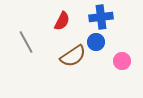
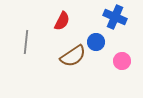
blue cross: moved 14 px right; rotated 30 degrees clockwise
gray line: rotated 35 degrees clockwise
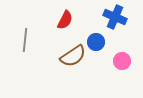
red semicircle: moved 3 px right, 1 px up
gray line: moved 1 px left, 2 px up
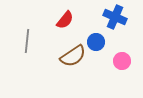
red semicircle: rotated 12 degrees clockwise
gray line: moved 2 px right, 1 px down
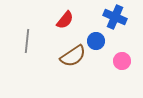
blue circle: moved 1 px up
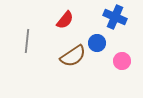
blue circle: moved 1 px right, 2 px down
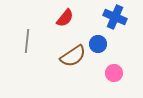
red semicircle: moved 2 px up
blue circle: moved 1 px right, 1 px down
pink circle: moved 8 px left, 12 px down
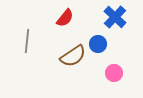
blue cross: rotated 20 degrees clockwise
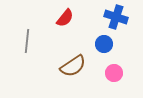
blue cross: moved 1 px right; rotated 25 degrees counterclockwise
blue circle: moved 6 px right
brown semicircle: moved 10 px down
